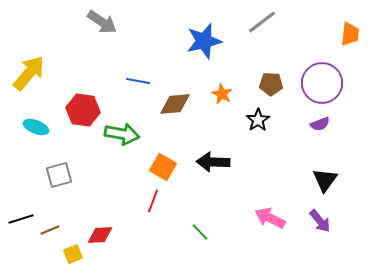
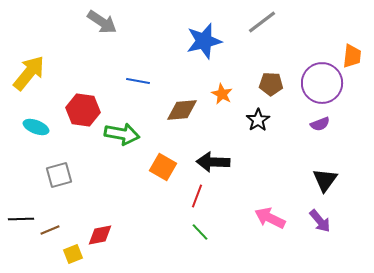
orange trapezoid: moved 2 px right, 22 px down
brown diamond: moved 7 px right, 6 px down
red line: moved 44 px right, 5 px up
black line: rotated 15 degrees clockwise
red diamond: rotated 8 degrees counterclockwise
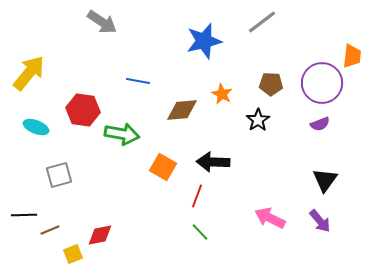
black line: moved 3 px right, 4 px up
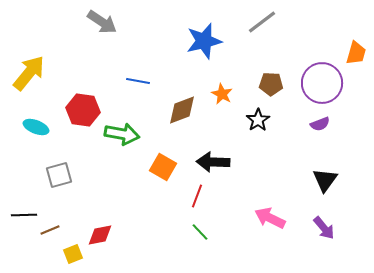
orange trapezoid: moved 4 px right, 3 px up; rotated 10 degrees clockwise
brown diamond: rotated 16 degrees counterclockwise
purple arrow: moved 4 px right, 7 px down
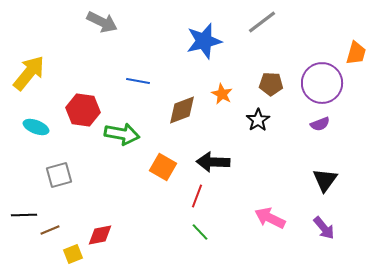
gray arrow: rotated 8 degrees counterclockwise
